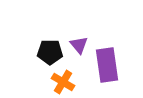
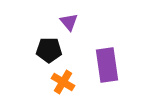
purple triangle: moved 10 px left, 23 px up
black pentagon: moved 1 px left, 2 px up
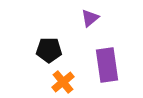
purple triangle: moved 21 px right, 4 px up; rotated 30 degrees clockwise
orange cross: rotated 20 degrees clockwise
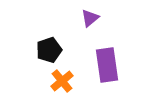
black pentagon: rotated 20 degrees counterclockwise
orange cross: moved 1 px left, 1 px up
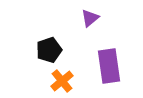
purple rectangle: moved 2 px right, 1 px down
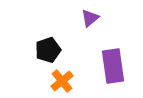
black pentagon: moved 1 px left
purple rectangle: moved 4 px right
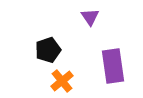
purple triangle: moved 1 px up; rotated 24 degrees counterclockwise
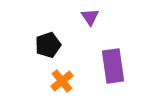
black pentagon: moved 5 px up
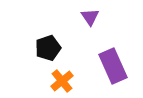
black pentagon: moved 3 px down
purple rectangle: rotated 16 degrees counterclockwise
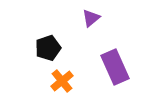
purple triangle: moved 1 px right, 1 px down; rotated 24 degrees clockwise
purple rectangle: moved 2 px right, 1 px down
